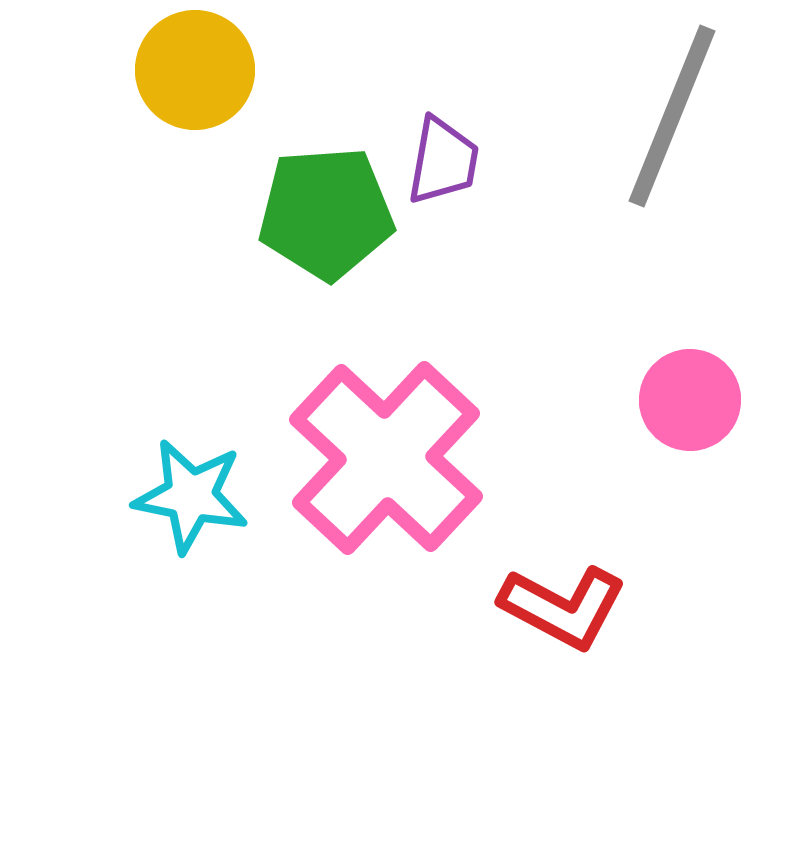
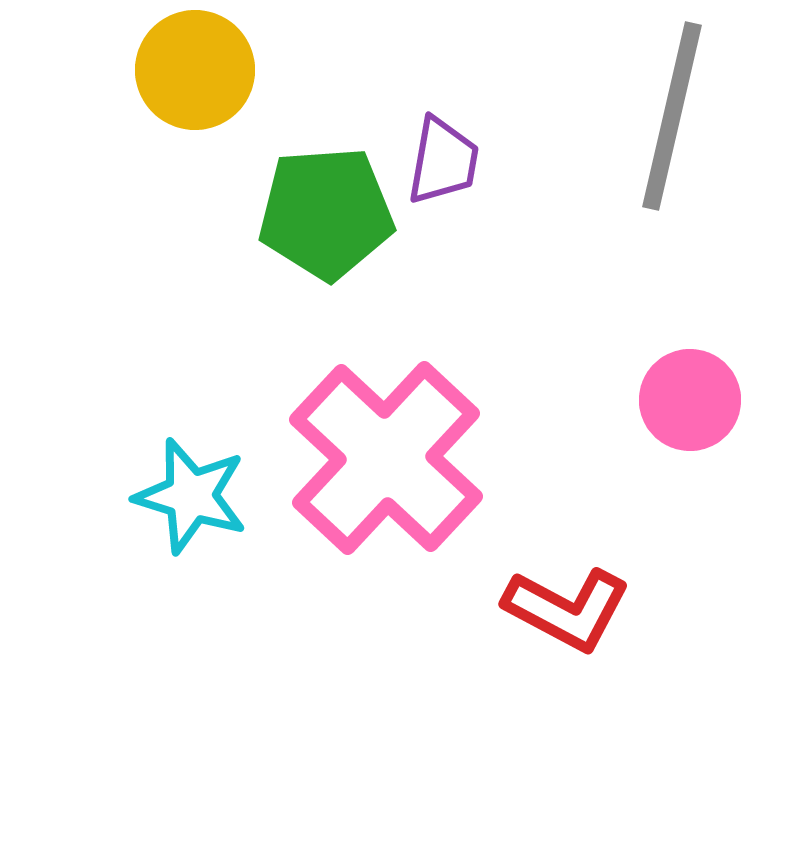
gray line: rotated 9 degrees counterclockwise
cyan star: rotated 6 degrees clockwise
red L-shape: moved 4 px right, 2 px down
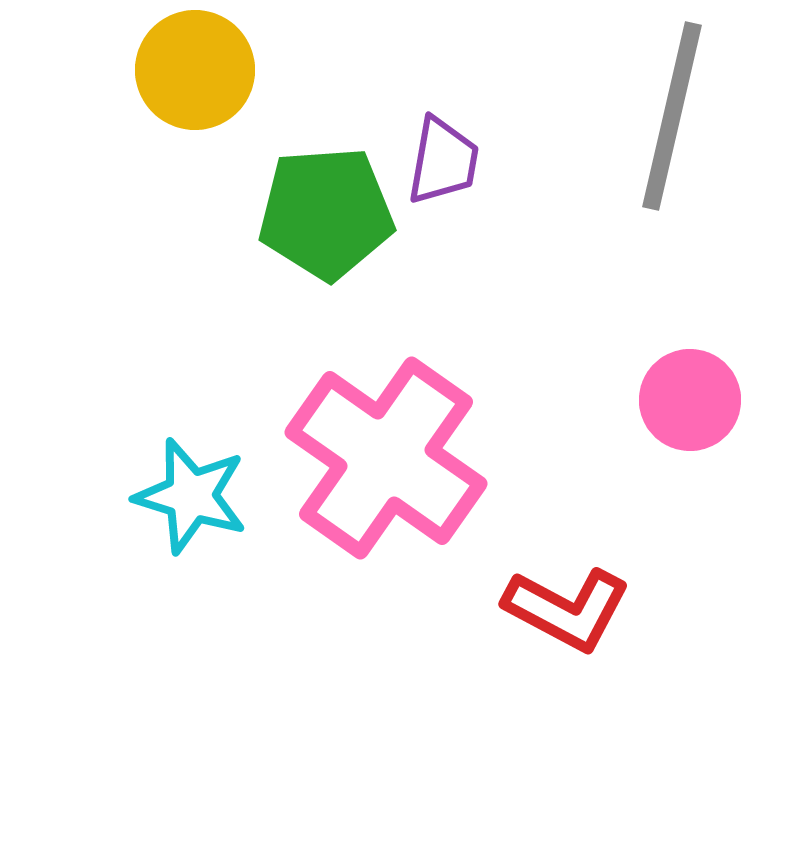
pink cross: rotated 8 degrees counterclockwise
